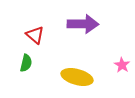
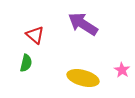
purple arrow: rotated 148 degrees counterclockwise
pink star: moved 5 px down
yellow ellipse: moved 6 px right, 1 px down
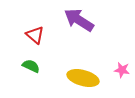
purple arrow: moved 4 px left, 4 px up
green semicircle: moved 5 px right, 3 px down; rotated 78 degrees counterclockwise
pink star: rotated 21 degrees counterclockwise
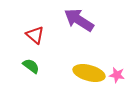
green semicircle: rotated 12 degrees clockwise
pink star: moved 5 px left, 5 px down
yellow ellipse: moved 6 px right, 5 px up
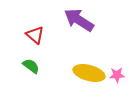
pink star: rotated 14 degrees counterclockwise
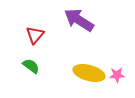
red triangle: rotated 30 degrees clockwise
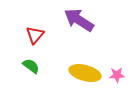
yellow ellipse: moved 4 px left
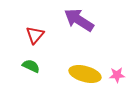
green semicircle: rotated 12 degrees counterclockwise
yellow ellipse: moved 1 px down
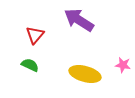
green semicircle: moved 1 px left, 1 px up
pink star: moved 6 px right, 10 px up; rotated 14 degrees clockwise
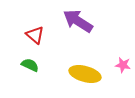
purple arrow: moved 1 px left, 1 px down
red triangle: rotated 30 degrees counterclockwise
